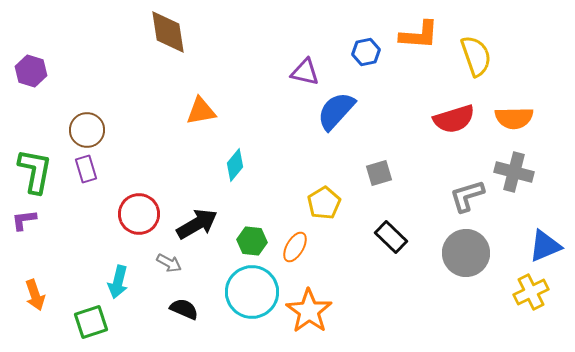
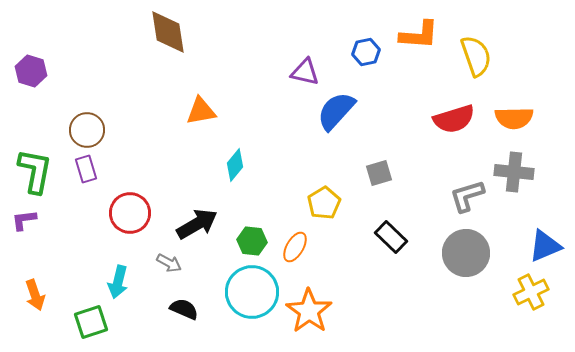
gray cross: rotated 9 degrees counterclockwise
red circle: moved 9 px left, 1 px up
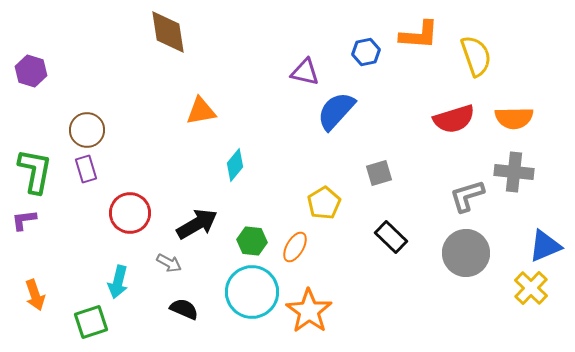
yellow cross: moved 4 px up; rotated 20 degrees counterclockwise
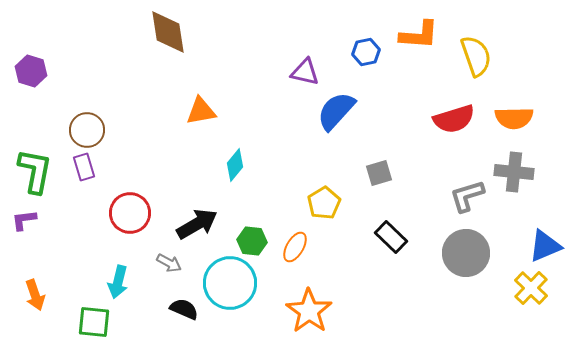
purple rectangle: moved 2 px left, 2 px up
cyan circle: moved 22 px left, 9 px up
green square: moved 3 px right; rotated 24 degrees clockwise
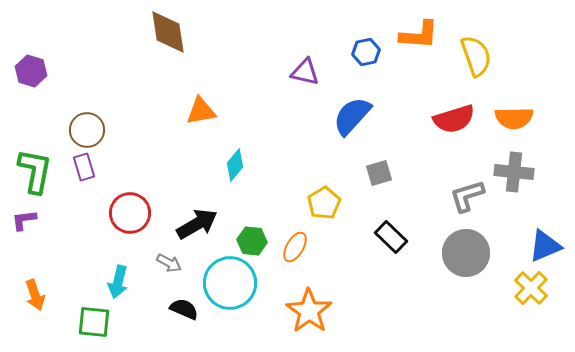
blue semicircle: moved 16 px right, 5 px down
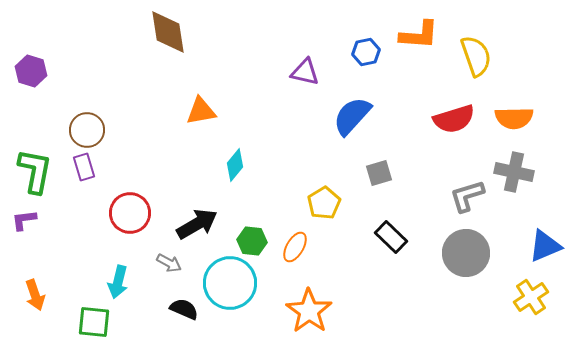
gray cross: rotated 6 degrees clockwise
yellow cross: moved 9 px down; rotated 12 degrees clockwise
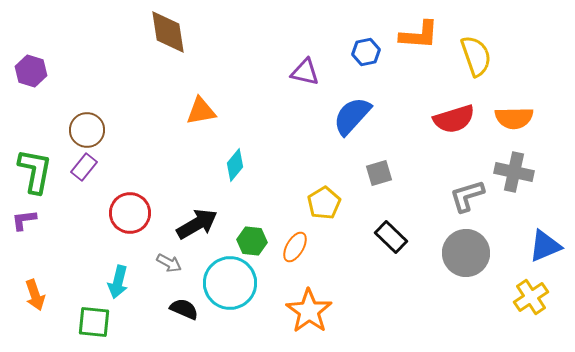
purple rectangle: rotated 56 degrees clockwise
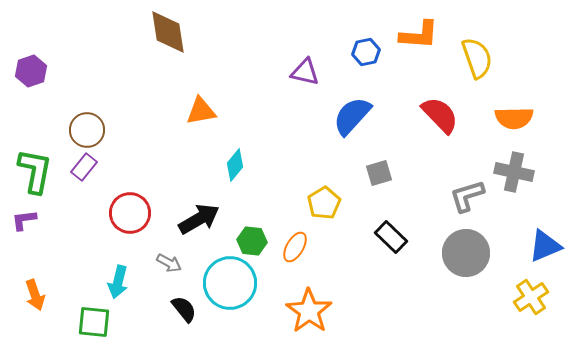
yellow semicircle: moved 1 px right, 2 px down
purple hexagon: rotated 24 degrees clockwise
red semicircle: moved 14 px left, 4 px up; rotated 117 degrees counterclockwise
black arrow: moved 2 px right, 5 px up
black semicircle: rotated 28 degrees clockwise
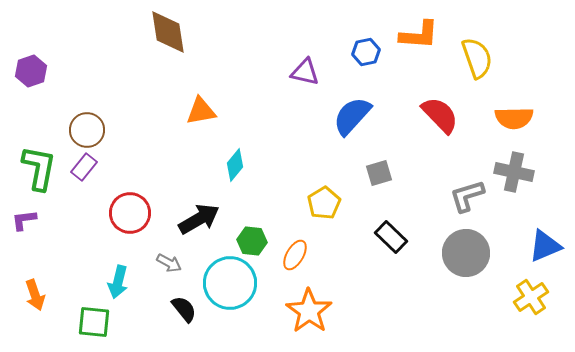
green L-shape: moved 4 px right, 3 px up
orange ellipse: moved 8 px down
